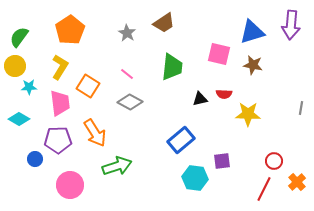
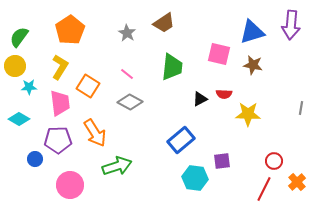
black triangle: rotated 14 degrees counterclockwise
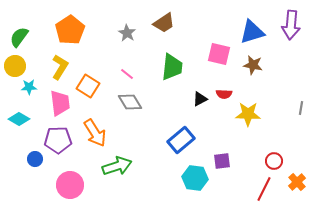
gray diamond: rotated 30 degrees clockwise
